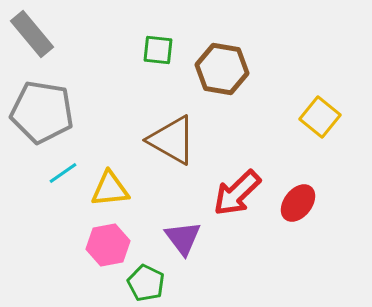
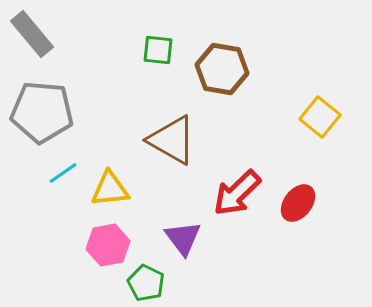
gray pentagon: rotated 4 degrees counterclockwise
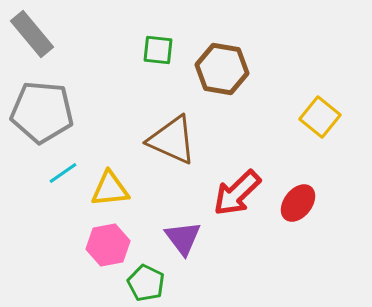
brown triangle: rotated 6 degrees counterclockwise
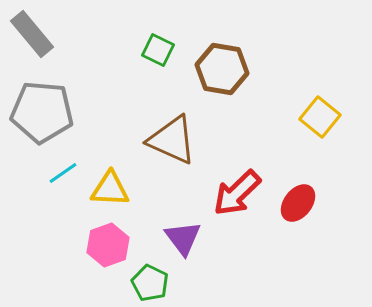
green square: rotated 20 degrees clockwise
yellow triangle: rotated 9 degrees clockwise
pink hexagon: rotated 9 degrees counterclockwise
green pentagon: moved 4 px right
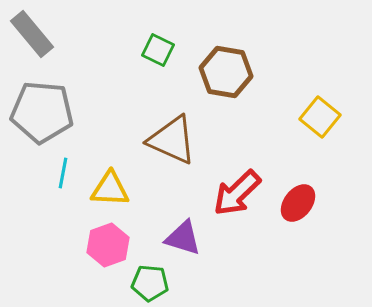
brown hexagon: moved 4 px right, 3 px down
cyan line: rotated 44 degrees counterclockwise
purple triangle: rotated 36 degrees counterclockwise
green pentagon: rotated 21 degrees counterclockwise
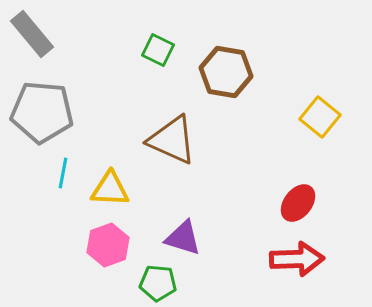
red arrow: moved 60 px right, 66 px down; rotated 138 degrees counterclockwise
green pentagon: moved 8 px right
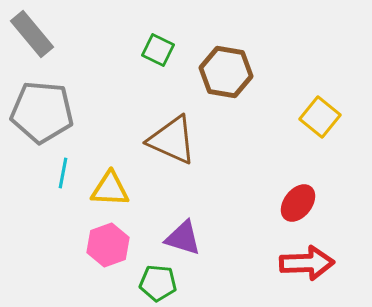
red arrow: moved 10 px right, 4 px down
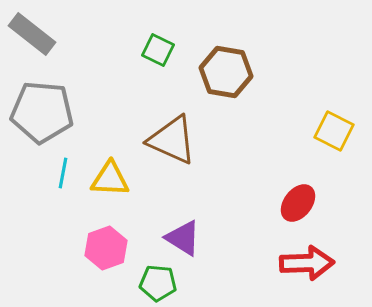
gray rectangle: rotated 12 degrees counterclockwise
yellow square: moved 14 px right, 14 px down; rotated 12 degrees counterclockwise
yellow triangle: moved 10 px up
purple triangle: rotated 15 degrees clockwise
pink hexagon: moved 2 px left, 3 px down
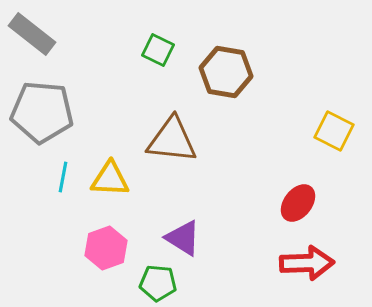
brown triangle: rotated 18 degrees counterclockwise
cyan line: moved 4 px down
